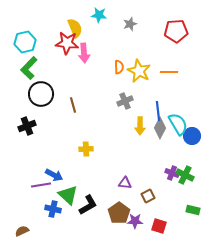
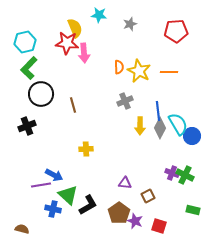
purple star: rotated 21 degrees clockwise
brown semicircle: moved 2 px up; rotated 40 degrees clockwise
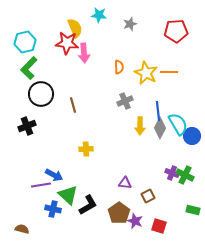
yellow star: moved 7 px right, 2 px down
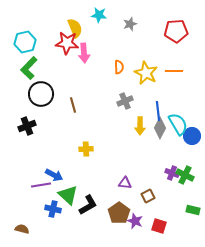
orange line: moved 5 px right, 1 px up
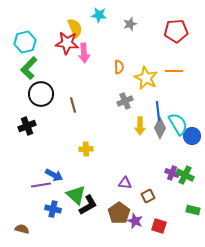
yellow star: moved 5 px down
green triangle: moved 8 px right
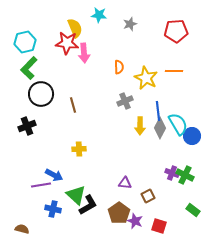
yellow cross: moved 7 px left
green rectangle: rotated 24 degrees clockwise
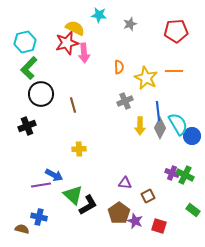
yellow semicircle: rotated 42 degrees counterclockwise
red star: rotated 20 degrees counterclockwise
green triangle: moved 3 px left
blue cross: moved 14 px left, 8 px down
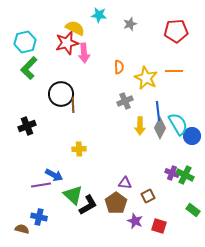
black circle: moved 20 px right
brown line: rotated 14 degrees clockwise
brown pentagon: moved 3 px left, 10 px up
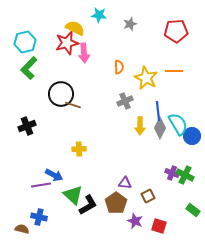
brown line: rotated 70 degrees counterclockwise
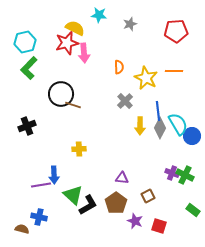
gray cross: rotated 21 degrees counterclockwise
blue arrow: rotated 60 degrees clockwise
purple triangle: moved 3 px left, 5 px up
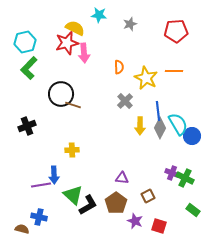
yellow cross: moved 7 px left, 1 px down
green cross: moved 3 px down
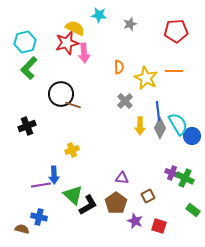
yellow cross: rotated 16 degrees counterclockwise
